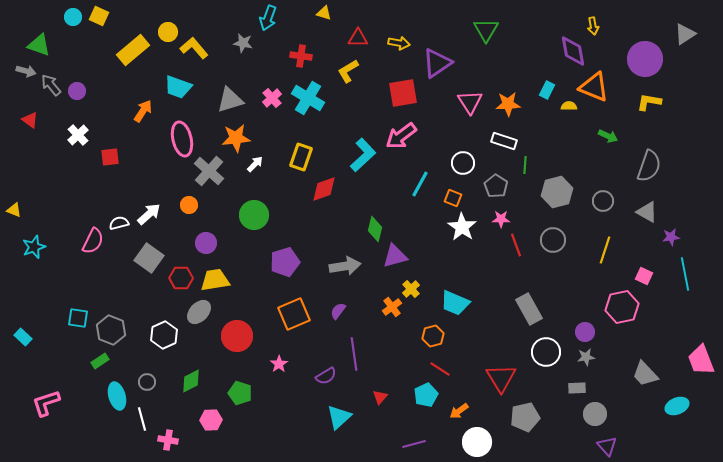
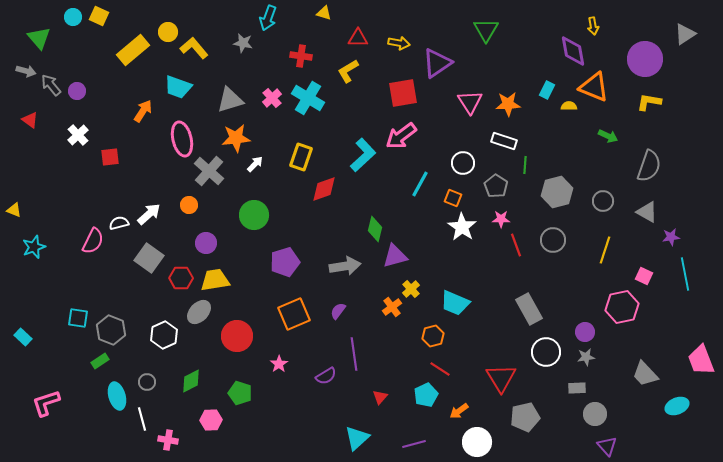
green triangle at (39, 45): moved 7 px up; rotated 30 degrees clockwise
cyan triangle at (339, 417): moved 18 px right, 21 px down
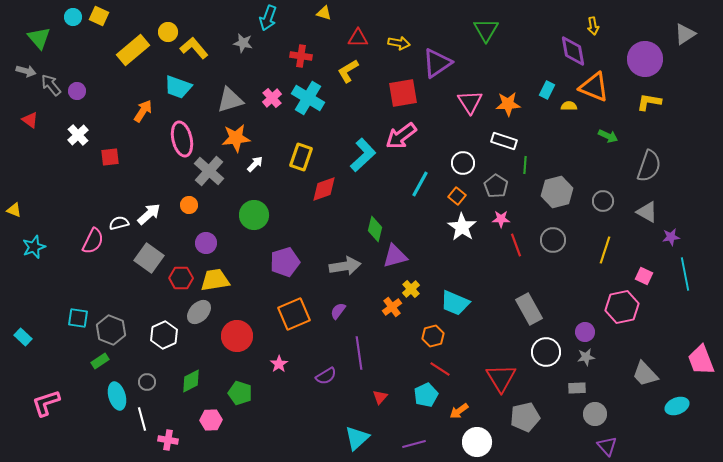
orange square at (453, 198): moved 4 px right, 2 px up; rotated 18 degrees clockwise
purple line at (354, 354): moved 5 px right, 1 px up
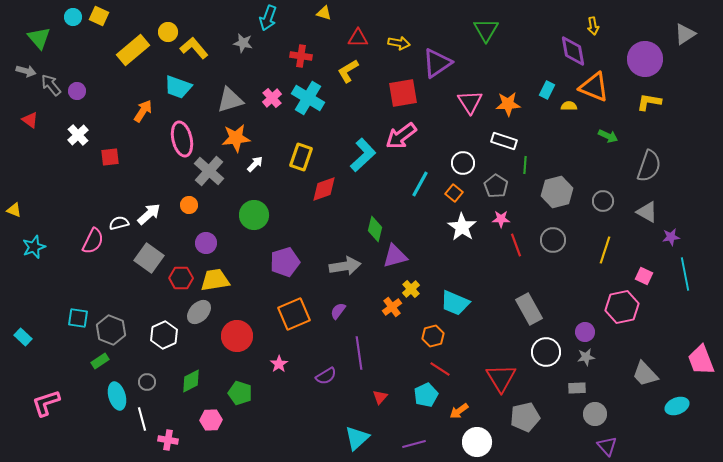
orange square at (457, 196): moved 3 px left, 3 px up
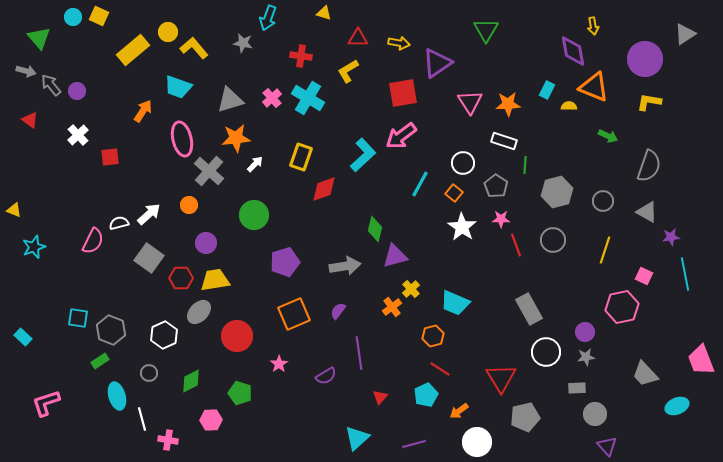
gray circle at (147, 382): moved 2 px right, 9 px up
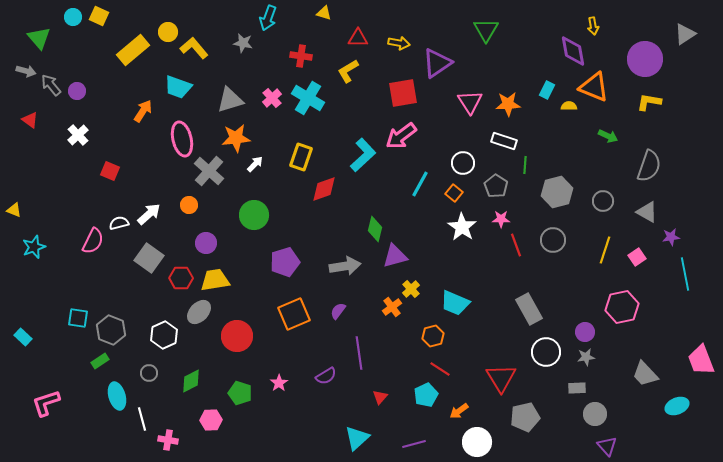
red square at (110, 157): moved 14 px down; rotated 30 degrees clockwise
pink square at (644, 276): moved 7 px left, 19 px up; rotated 30 degrees clockwise
pink star at (279, 364): moved 19 px down
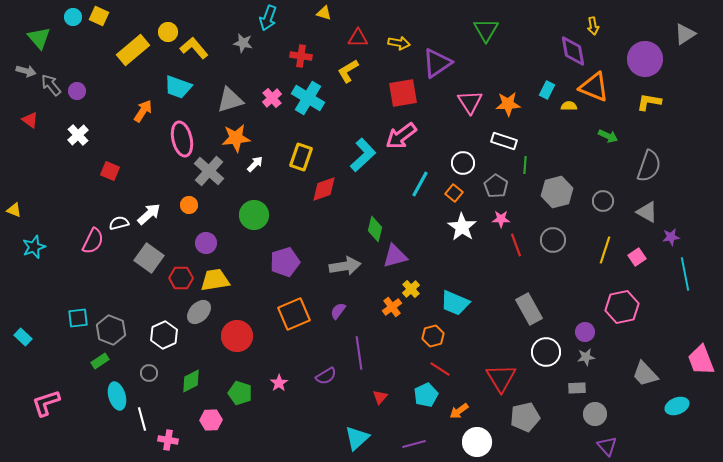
cyan square at (78, 318): rotated 15 degrees counterclockwise
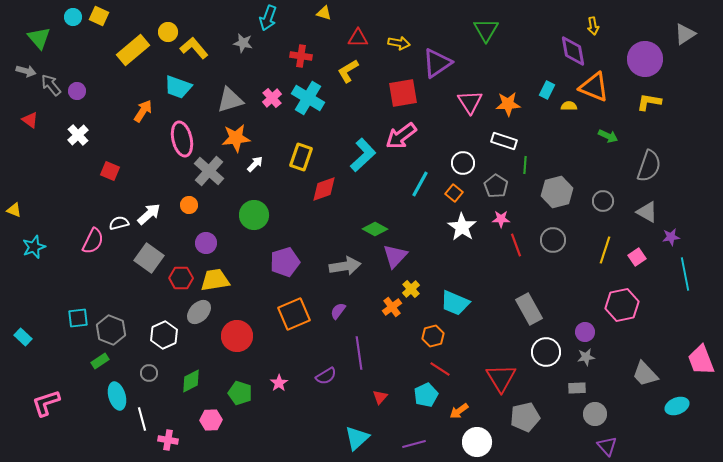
green diamond at (375, 229): rotated 75 degrees counterclockwise
purple triangle at (395, 256): rotated 32 degrees counterclockwise
pink hexagon at (622, 307): moved 2 px up
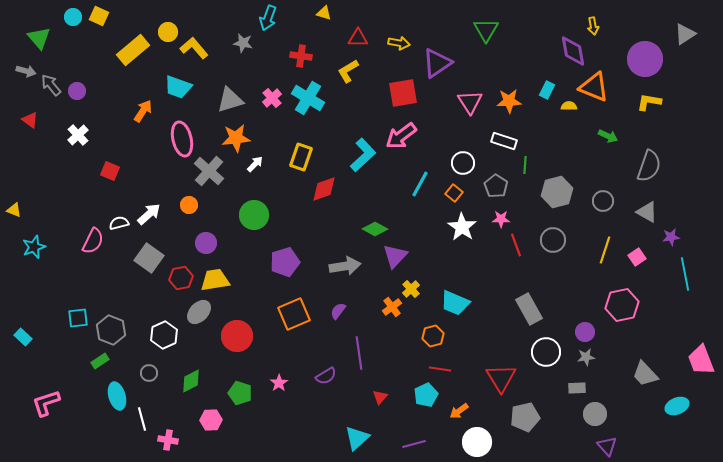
orange star at (508, 104): moved 1 px right, 3 px up
red hexagon at (181, 278): rotated 10 degrees counterclockwise
red line at (440, 369): rotated 25 degrees counterclockwise
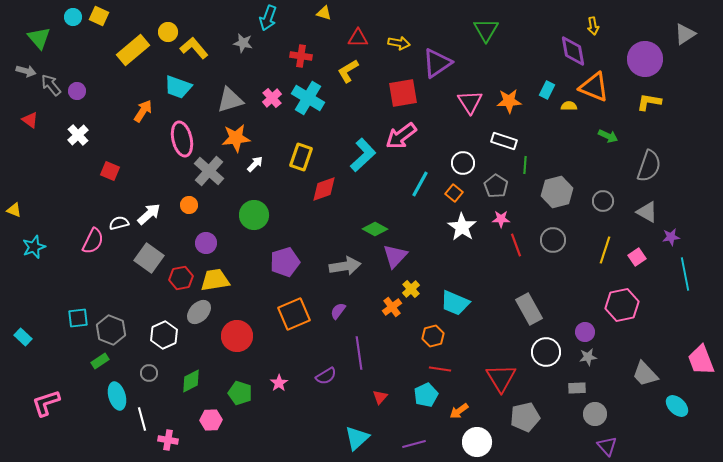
gray star at (586, 357): moved 2 px right
cyan ellipse at (677, 406): rotated 65 degrees clockwise
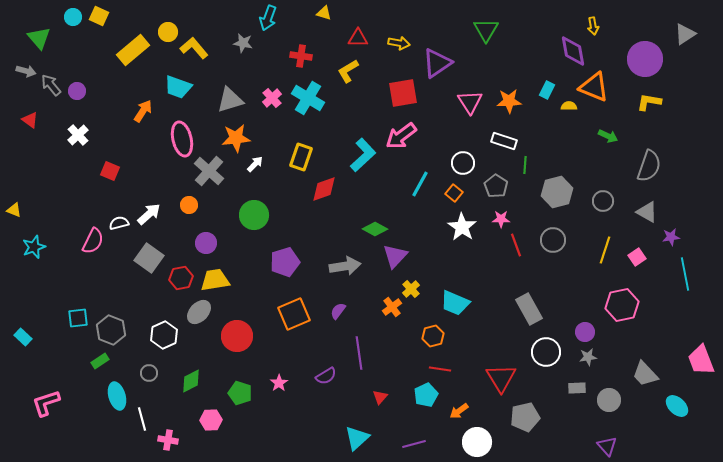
gray circle at (595, 414): moved 14 px right, 14 px up
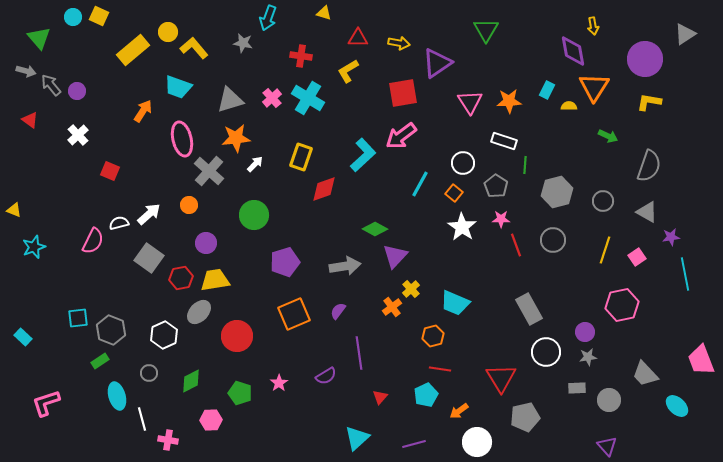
orange triangle at (594, 87): rotated 40 degrees clockwise
